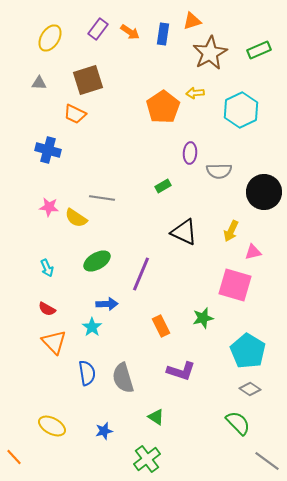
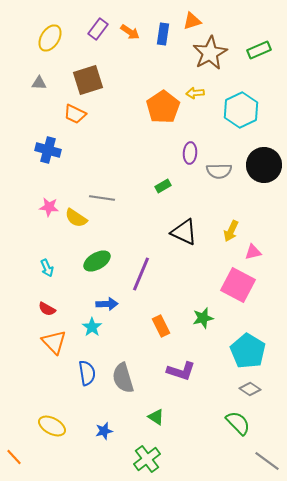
black circle at (264, 192): moved 27 px up
pink square at (235, 285): moved 3 px right; rotated 12 degrees clockwise
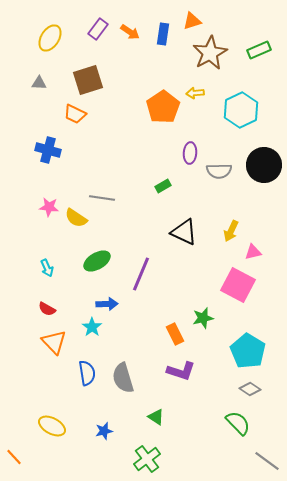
orange rectangle at (161, 326): moved 14 px right, 8 px down
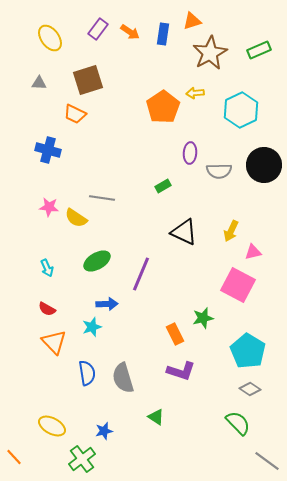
yellow ellipse at (50, 38): rotated 68 degrees counterclockwise
cyan star at (92, 327): rotated 18 degrees clockwise
green cross at (147, 459): moved 65 px left
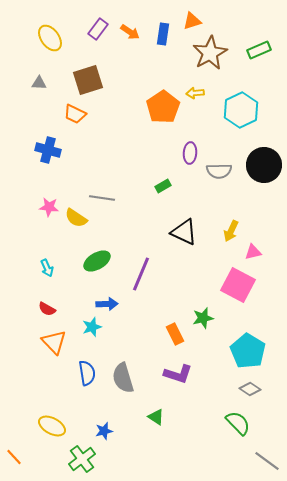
purple L-shape at (181, 371): moved 3 px left, 3 px down
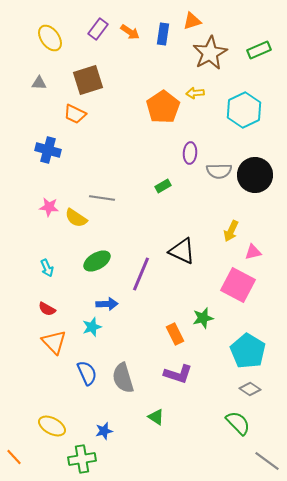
cyan hexagon at (241, 110): moved 3 px right
black circle at (264, 165): moved 9 px left, 10 px down
black triangle at (184, 232): moved 2 px left, 19 px down
blue semicircle at (87, 373): rotated 15 degrees counterclockwise
green cross at (82, 459): rotated 28 degrees clockwise
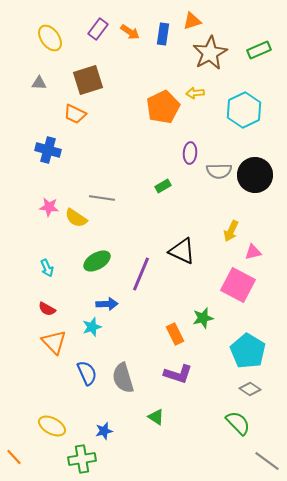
orange pentagon at (163, 107): rotated 8 degrees clockwise
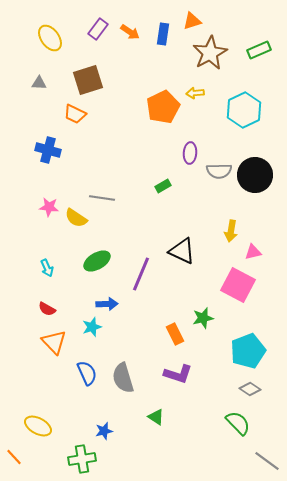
yellow arrow at (231, 231): rotated 15 degrees counterclockwise
cyan pentagon at (248, 351): rotated 20 degrees clockwise
yellow ellipse at (52, 426): moved 14 px left
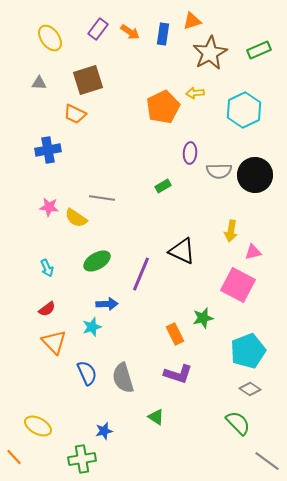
blue cross at (48, 150): rotated 25 degrees counterclockwise
red semicircle at (47, 309): rotated 66 degrees counterclockwise
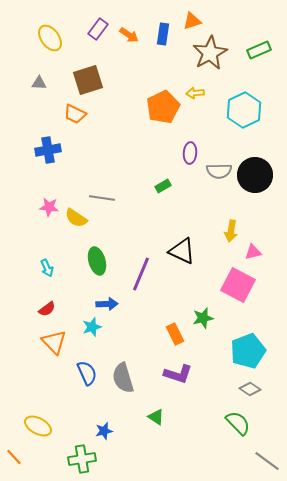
orange arrow at (130, 32): moved 1 px left, 3 px down
green ellipse at (97, 261): rotated 76 degrees counterclockwise
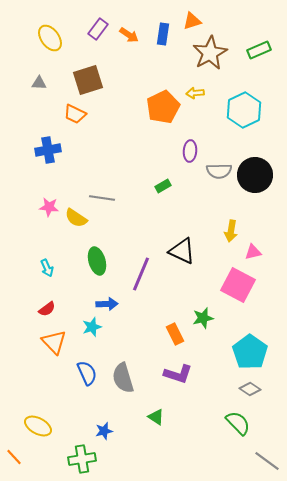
purple ellipse at (190, 153): moved 2 px up
cyan pentagon at (248, 351): moved 2 px right, 1 px down; rotated 16 degrees counterclockwise
